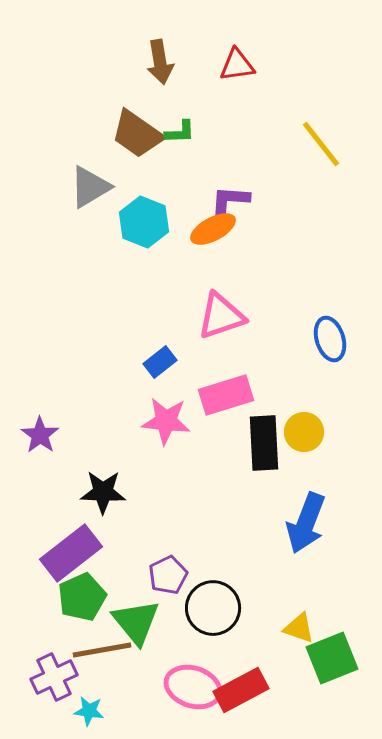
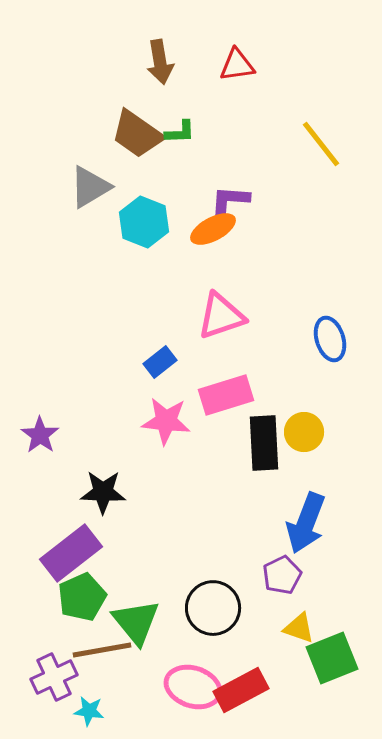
purple pentagon: moved 114 px right
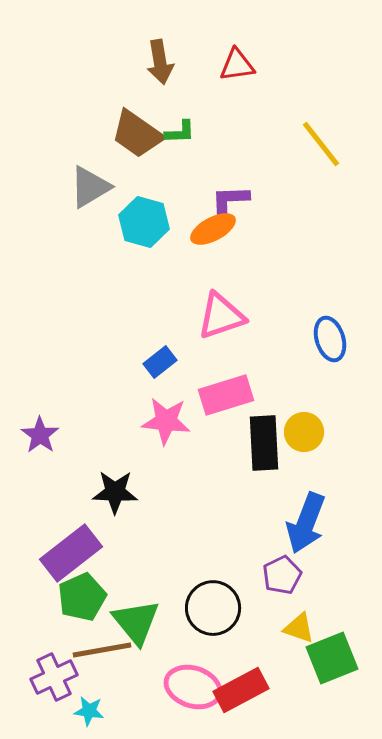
purple L-shape: rotated 6 degrees counterclockwise
cyan hexagon: rotated 6 degrees counterclockwise
black star: moved 12 px right
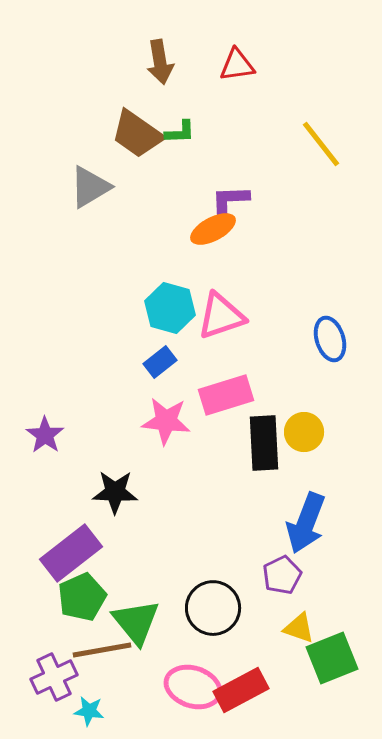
cyan hexagon: moved 26 px right, 86 px down
purple star: moved 5 px right
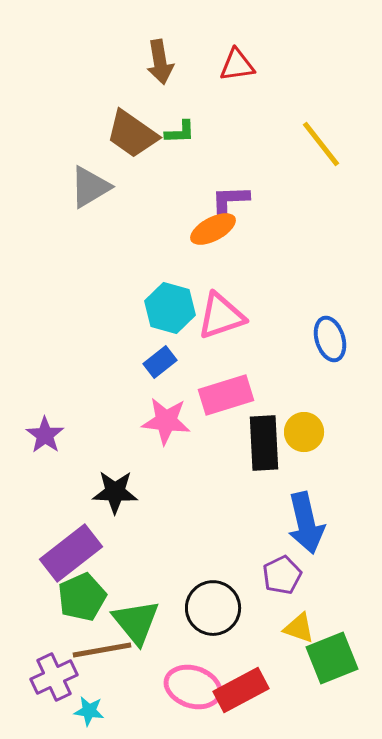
brown trapezoid: moved 5 px left
blue arrow: rotated 34 degrees counterclockwise
